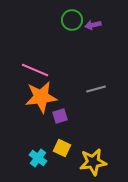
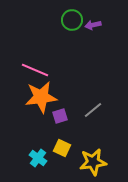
gray line: moved 3 px left, 21 px down; rotated 24 degrees counterclockwise
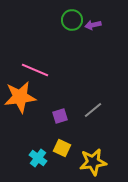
orange star: moved 21 px left
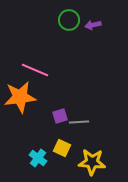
green circle: moved 3 px left
gray line: moved 14 px left, 12 px down; rotated 36 degrees clockwise
yellow star: moved 1 px left; rotated 12 degrees clockwise
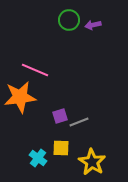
gray line: rotated 18 degrees counterclockwise
yellow square: moved 1 px left; rotated 24 degrees counterclockwise
yellow star: rotated 28 degrees clockwise
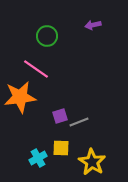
green circle: moved 22 px left, 16 px down
pink line: moved 1 px right, 1 px up; rotated 12 degrees clockwise
cyan cross: rotated 24 degrees clockwise
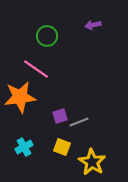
yellow square: moved 1 px right, 1 px up; rotated 18 degrees clockwise
cyan cross: moved 14 px left, 11 px up
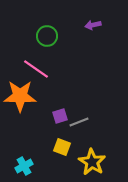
orange star: moved 1 px up; rotated 8 degrees clockwise
cyan cross: moved 19 px down
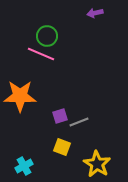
purple arrow: moved 2 px right, 12 px up
pink line: moved 5 px right, 15 px up; rotated 12 degrees counterclockwise
yellow star: moved 5 px right, 2 px down
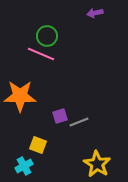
yellow square: moved 24 px left, 2 px up
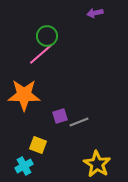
pink line: rotated 64 degrees counterclockwise
orange star: moved 4 px right, 1 px up
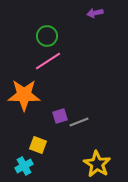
pink line: moved 7 px right, 7 px down; rotated 8 degrees clockwise
